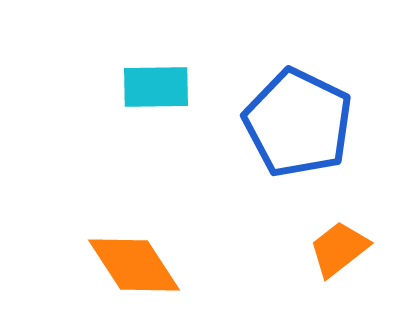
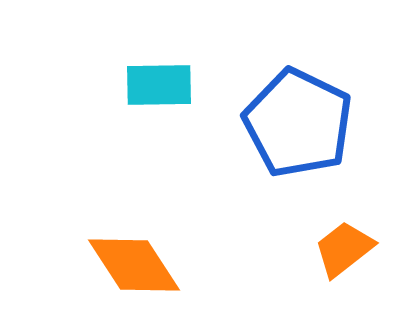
cyan rectangle: moved 3 px right, 2 px up
orange trapezoid: moved 5 px right
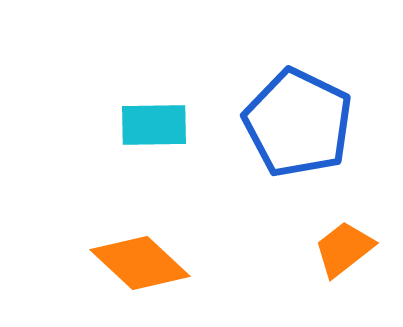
cyan rectangle: moved 5 px left, 40 px down
orange diamond: moved 6 px right, 2 px up; rotated 14 degrees counterclockwise
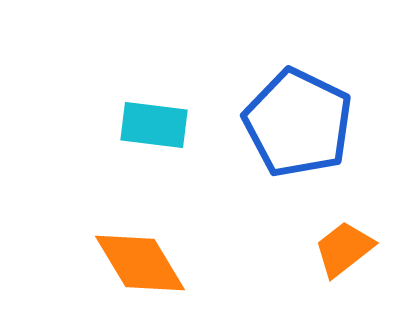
cyan rectangle: rotated 8 degrees clockwise
orange diamond: rotated 16 degrees clockwise
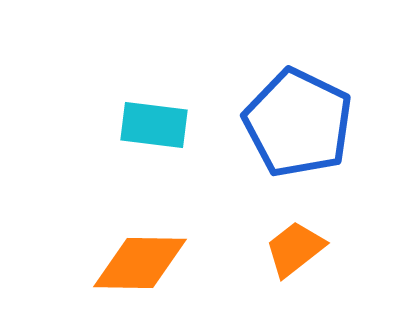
orange trapezoid: moved 49 px left
orange diamond: rotated 58 degrees counterclockwise
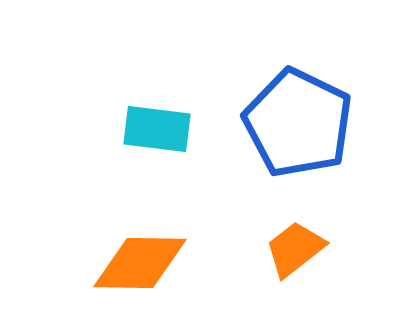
cyan rectangle: moved 3 px right, 4 px down
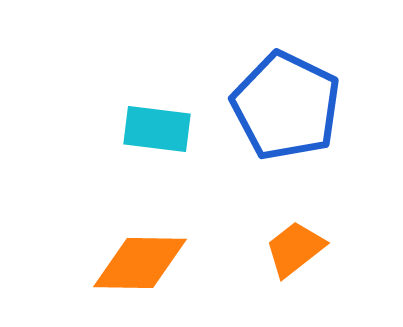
blue pentagon: moved 12 px left, 17 px up
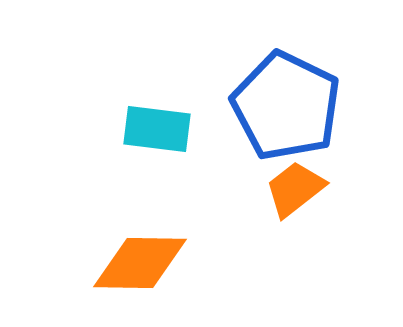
orange trapezoid: moved 60 px up
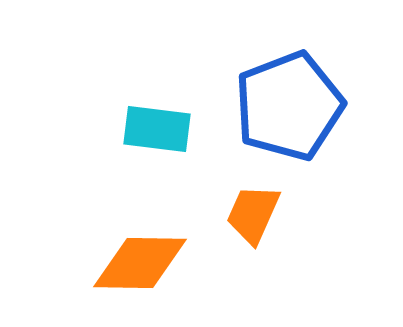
blue pentagon: moved 3 px right; rotated 25 degrees clockwise
orange trapezoid: moved 42 px left, 25 px down; rotated 28 degrees counterclockwise
